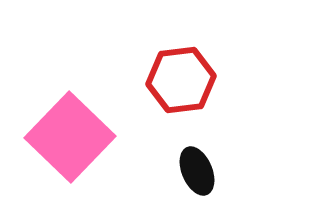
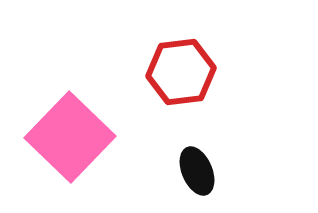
red hexagon: moved 8 px up
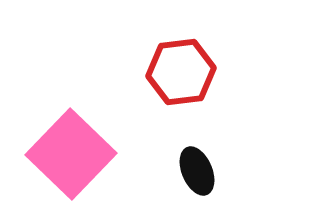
pink square: moved 1 px right, 17 px down
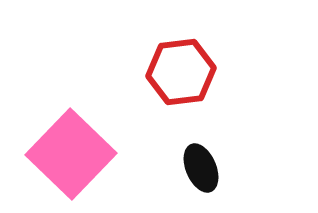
black ellipse: moved 4 px right, 3 px up
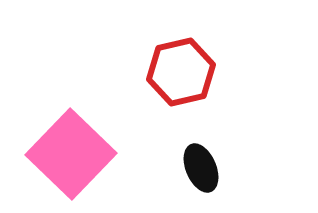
red hexagon: rotated 6 degrees counterclockwise
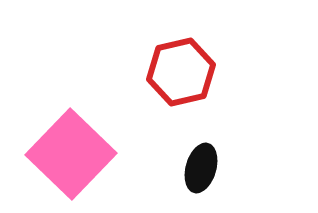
black ellipse: rotated 39 degrees clockwise
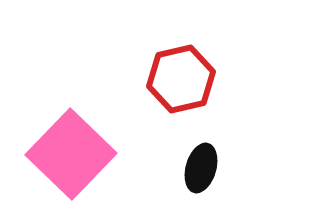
red hexagon: moved 7 px down
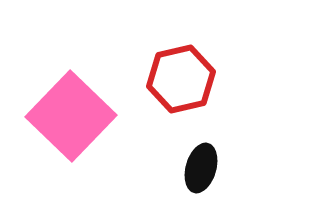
pink square: moved 38 px up
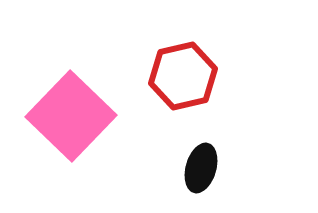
red hexagon: moved 2 px right, 3 px up
